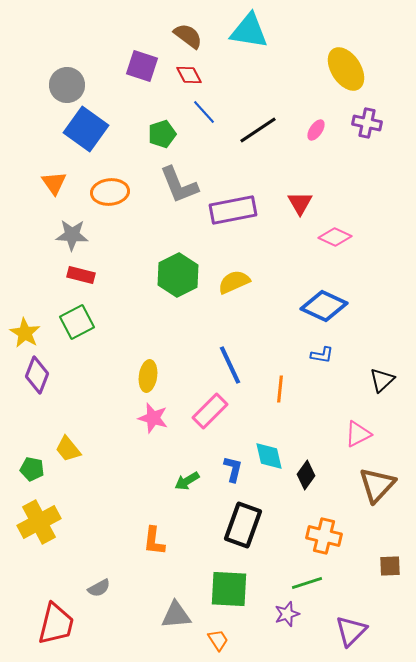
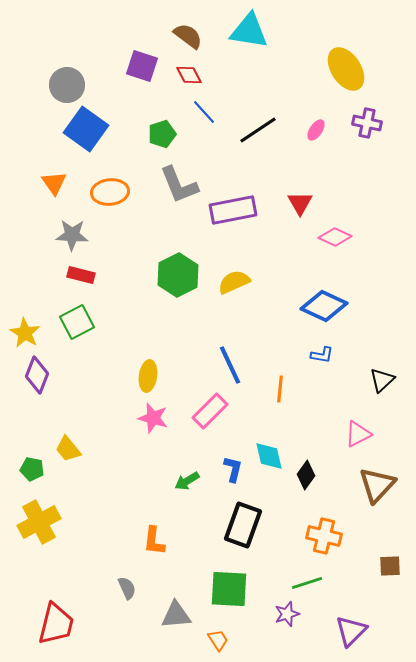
gray semicircle at (99, 588): moved 28 px right; rotated 85 degrees counterclockwise
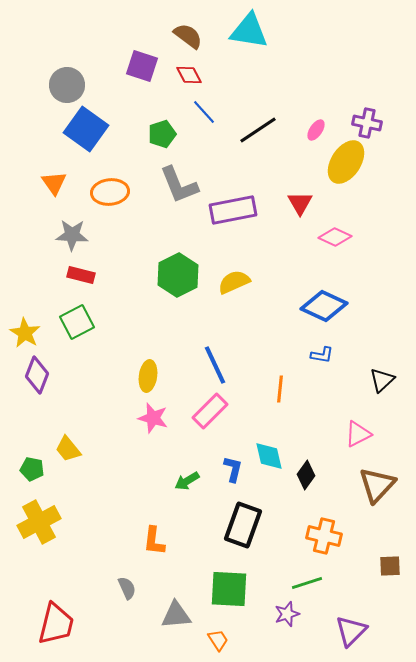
yellow ellipse at (346, 69): moved 93 px down; rotated 66 degrees clockwise
blue line at (230, 365): moved 15 px left
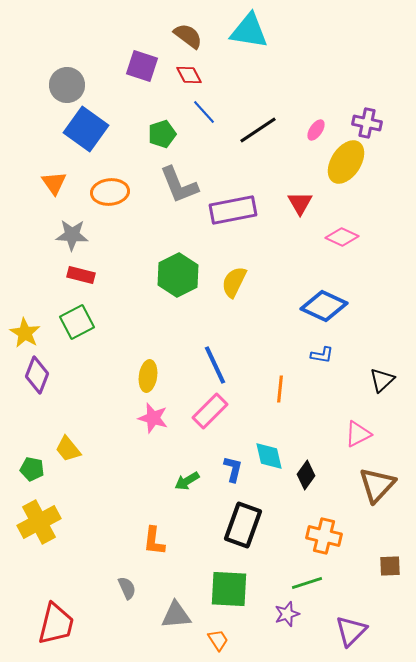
pink diamond at (335, 237): moved 7 px right
yellow semicircle at (234, 282): rotated 40 degrees counterclockwise
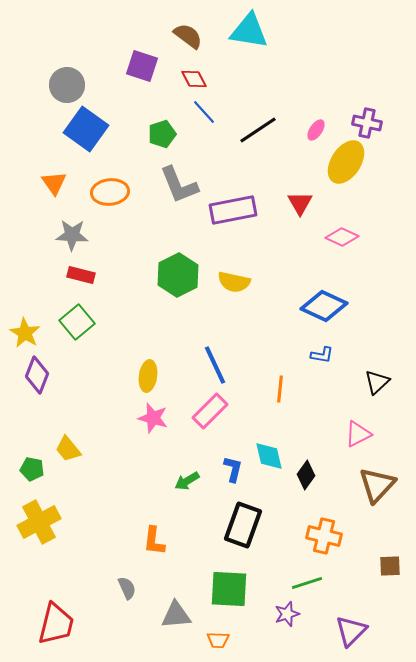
red diamond at (189, 75): moved 5 px right, 4 px down
yellow semicircle at (234, 282): rotated 104 degrees counterclockwise
green square at (77, 322): rotated 12 degrees counterclockwise
black triangle at (382, 380): moved 5 px left, 2 px down
orange trapezoid at (218, 640): rotated 125 degrees clockwise
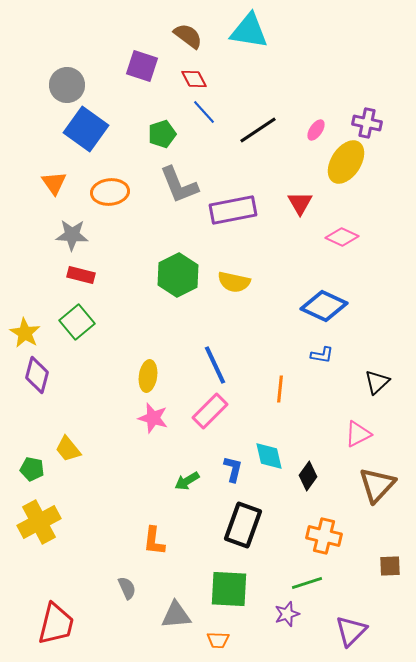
purple diamond at (37, 375): rotated 6 degrees counterclockwise
black diamond at (306, 475): moved 2 px right, 1 px down
